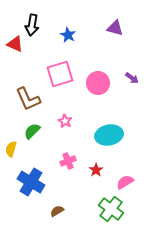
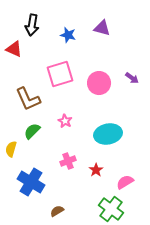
purple triangle: moved 13 px left
blue star: rotated 14 degrees counterclockwise
red triangle: moved 1 px left, 5 px down
pink circle: moved 1 px right
cyan ellipse: moved 1 px left, 1 px up
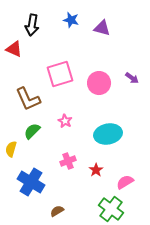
blue star: moved 3 px right, 15 px up
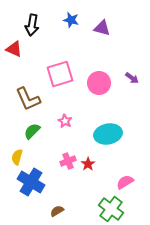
yellow semicircle: moved 6 px right, 8 px down
red star: moved 8 px left, 6 px up
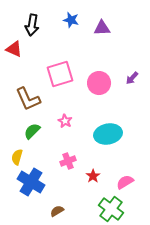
purple triangle: rotated 18 degrees counterclockwise
purple arrow: rotated 96 degrees clockwise
red star: moved 5 px right, 12 px down
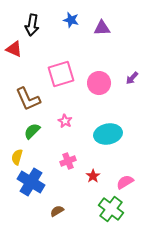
pink square: moved 1 px right
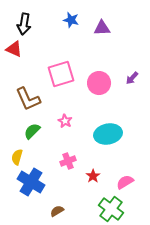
black arrow: moved 8 px left, 1 px up
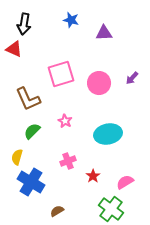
purple triangle: moved 2 px right, 5 px down
